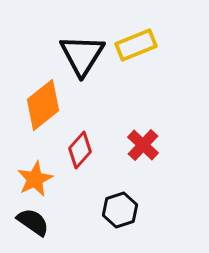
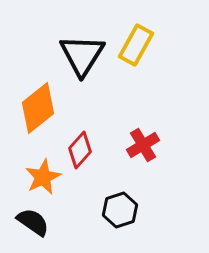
yellow rectangle: rotated 39 degrees counterclockwise
orange diamond: moved 5 px left, 3 px down
red cross: rotated 16 degrees clockwise
orange star: moved 8 px right, 2 px up
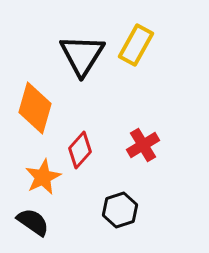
orange diamond: moved 3 px left; rotated 36 degrees counterclockwise
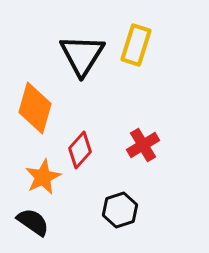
yellow rectangle: rotated 12 degrees counterclockwise
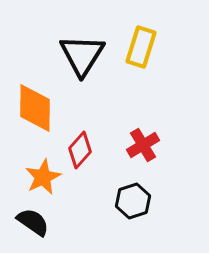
yellow rectangle: moved 5 px right, 2 px down
orange diamond: rotated 15 degrees counterclockwise
black hexagon: moved 13 px right, 9 px up
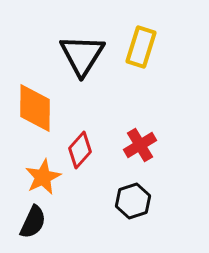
red cross: moved 3 px left
black semicircle: rotated 80 degrees clockwise
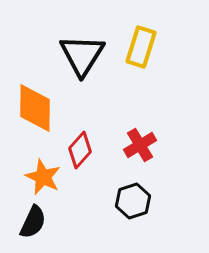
orange star: rotated 21 degrees counterclockwise
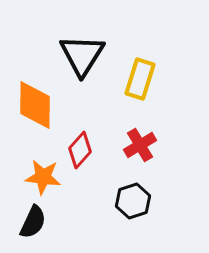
yellow rectangle: moved 1 px left, 32 px down
orange diamond: moved 3 px up
orange star: rotated 18 degrees counterclockwise
